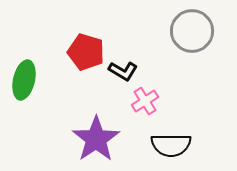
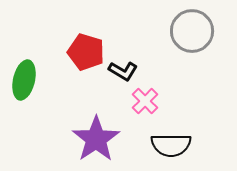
pink cross: rotated 12 degrees counterclockwise
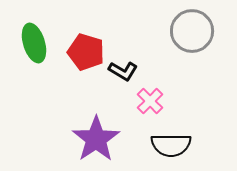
green ellipse: moved 10 px right, 37 px up; rotated 30 degrees counterclockwise
pink cross: moved 5 px right
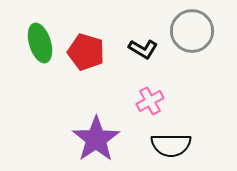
green ellipse: moved 6 px right
black L-shape: moved 20 px right, 22 px up
pink cross: rotated 16 degrees clockwise
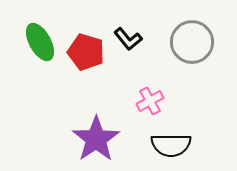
gray circle: moved 11 px down
green ellipse: moved 1 px up; rotated 12 degrees counterclockwise
black L-shape: moved 15 px left, 10 px up; rotated 20 degrees clockwise
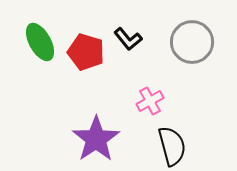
black semicircle: moved 1 px right, 1 px down; rotated 105 degrees counterclockwise
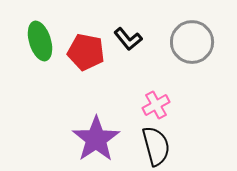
green ellipse: moved 1 px up; rotated 12 degrees clockwise
red pentagon: rotated 6 degrees counterclockwise
pink cross: moved 6 px right, 4 px down
black semicircle: moved 16 px left
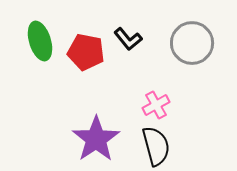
gray circle: moved 1 px down
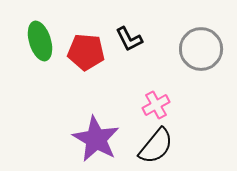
black L-shape: moved 1 px right; rotated 12 degrees clockwise
gray circle: moved 9 px right, 6 px down
red pentagon: rotated 6 degrees counterclockwise
purple star: rotated 9 degrees counterclockwise
black semicircle: rotated 54 degrees clockwise
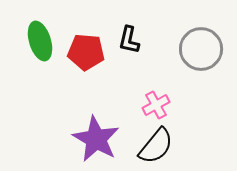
black L-shape: moved 1 px down; rotated 40 degrees clockwise
